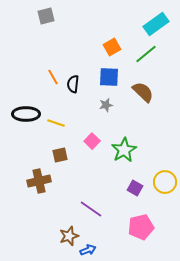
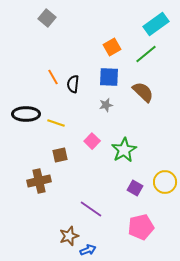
gray square: moved 1 px right, 2 px down; rotated 36 degrees counterclockwise
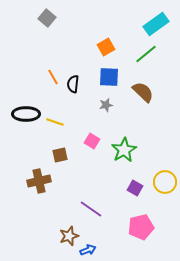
orange square: moved 6 px left
yellow line: moved 1 px left, 1 px up
pink square: rotated 14 degrees counterclockwise
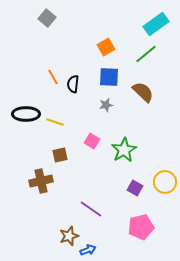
brown cross: moved 2 px right
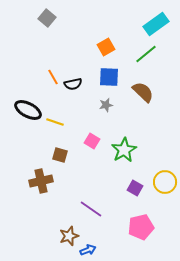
black semicircle: rotated 108 degrees counterclockwise
black ellipse: moved 2 px right, 4 px up; rotated 28 degrees clockwise
brown square: rotated 28 degrees clockwise
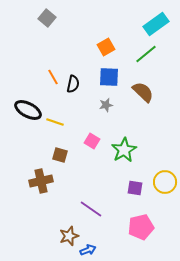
black semicircle: rotated 66 degrees counterclockwise
purple square: rotated 21 degrees counterclockwise
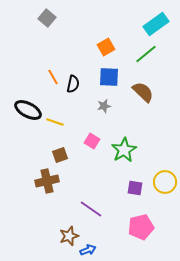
gray star: moved 2 px left, 1 px down
brown square: rotated 35 degrees counterclockwise
brown cross: moved 6 px right
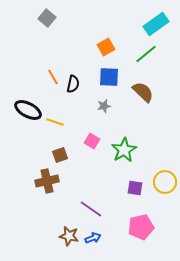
brown star: rotated 30 degrees clockwise
blue arrow: moved 5 px right, 12 px up
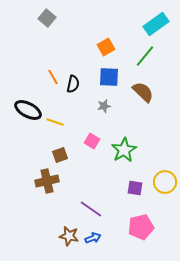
green line: moved 1 px left, 2 px down; rotated 10 degrees counterclockwise
